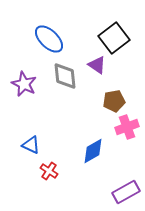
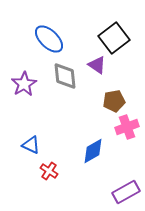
purple star: rotated 15 degrees clockwise
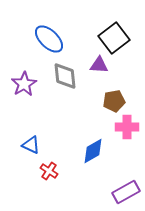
purple triangle: moved 2 px right; rotated 30 degrees counterclockwise
pink cross: rotated 20 degrees clockwise
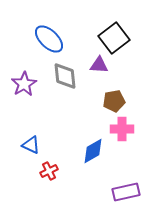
pink cross: moved 5 px left, 2 px down
red cross: rotated 30 degrees clockwise
purple rectangle: rotated 16 degrees clockwise
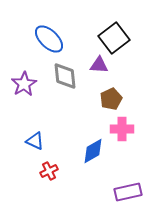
brown pentagon: moved 3 px left, 2 px up; rotated 15 degrees counterclockwise
blue triangle: moved 4 px right, 4 px up
purple rectangle: moved 2 px right
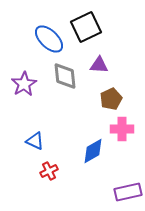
black square: moved 28 px left, 11 px up; rotated 12 degrees clockwise
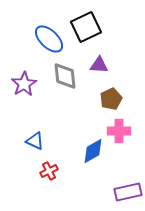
pink cross: moved 3 px left, 2 px down
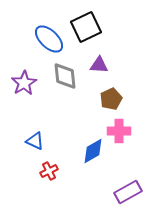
purple star: moved 1 px up
purple rectangle: rotated 16 degrees counterclockwise
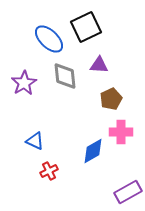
pink cross: moved 2 px right, 1 px down
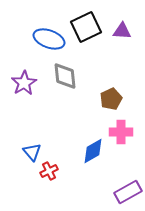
blue ellipse: rotated 24 degrees counterclockwise
purple triangle: moved 23 px right, 34 px up
blue triangle: moved 3 px left, 11 px down; rotated 24 degrees clockwise
